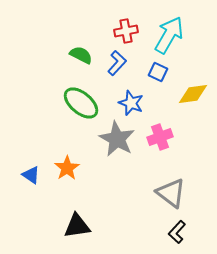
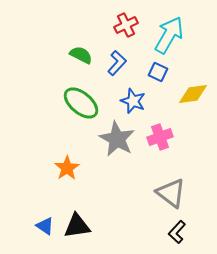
red cross: moved 6 px up; rotated 15 degrees counterclockwise
blue star: moved 2 px right, 2 px up
blue triangle: moved 14 px right, 51 px down
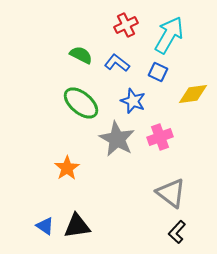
blue L-shape: rotated 95 degrees counterclockwise
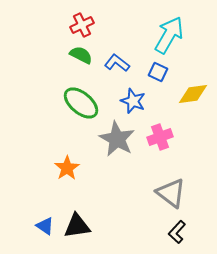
red cross: moved 44 px left
